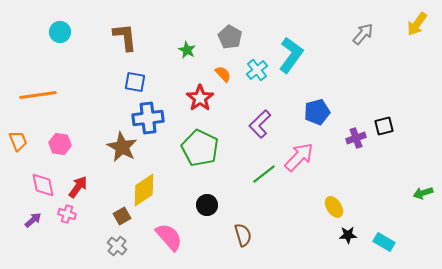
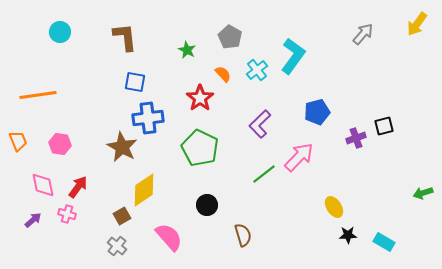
cyan L-shape: moved 2 px right, 1 px down
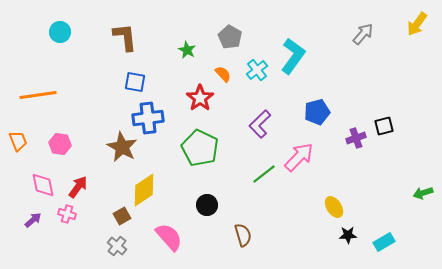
cyan rectangle: rotated 60 degrees counterclockwise
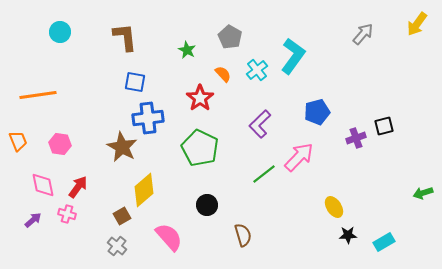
yellow diamond: rotated 8 degrees counterclockwise
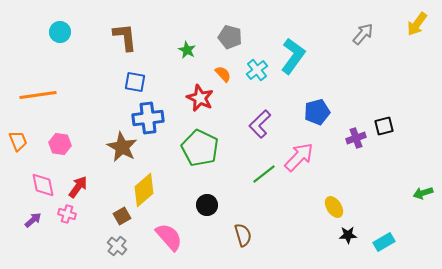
gray pentagon: rotated 15 degrees counterclockwise
red star: rotated 12 degrees counterclockwise
